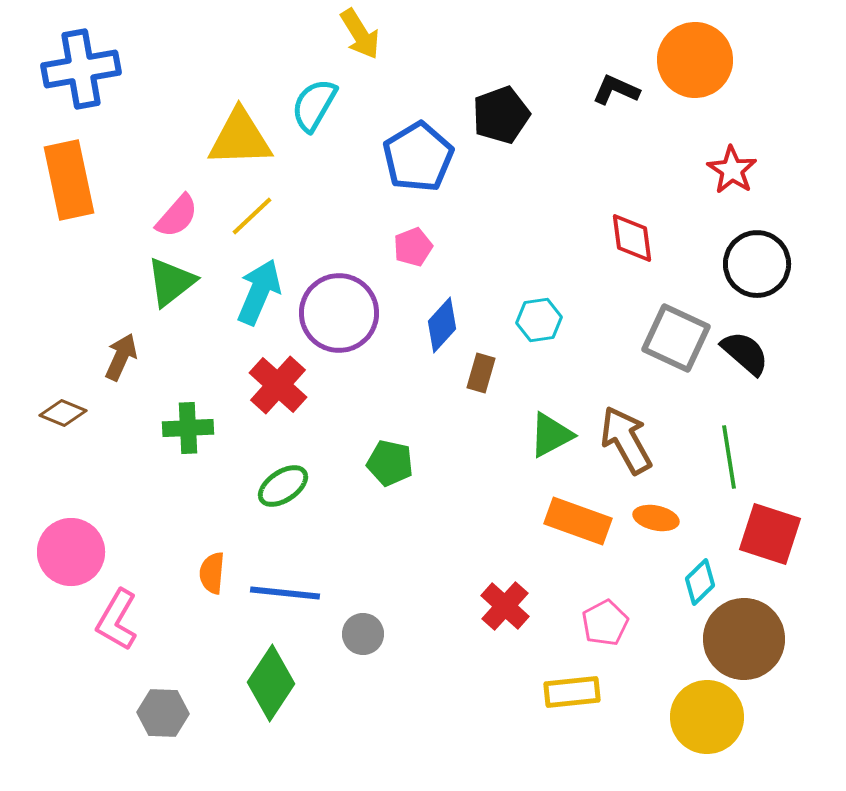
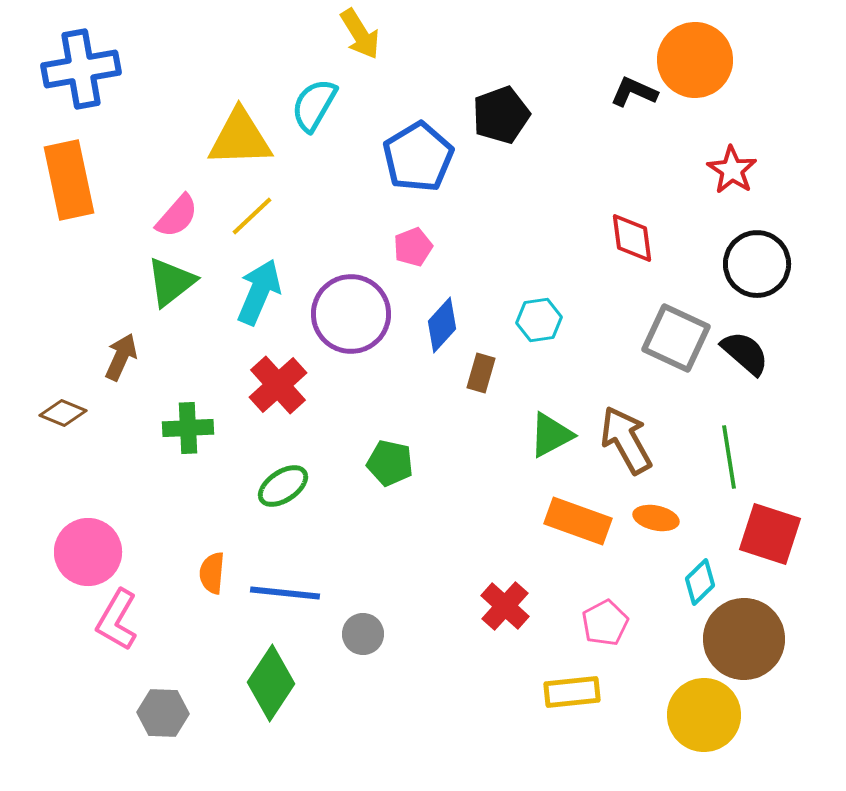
black L-shape at (616, 90): moved 18 px right, 2 px down
purple circle at (339, 313): moved 12 px right, 1 px down
red cross at (278, 385): rotated 6 degrees clockwise
pink circle at (71, 552): moved 17 px right
yellow circle at (707, 717): moved 3 px left, 2 px up
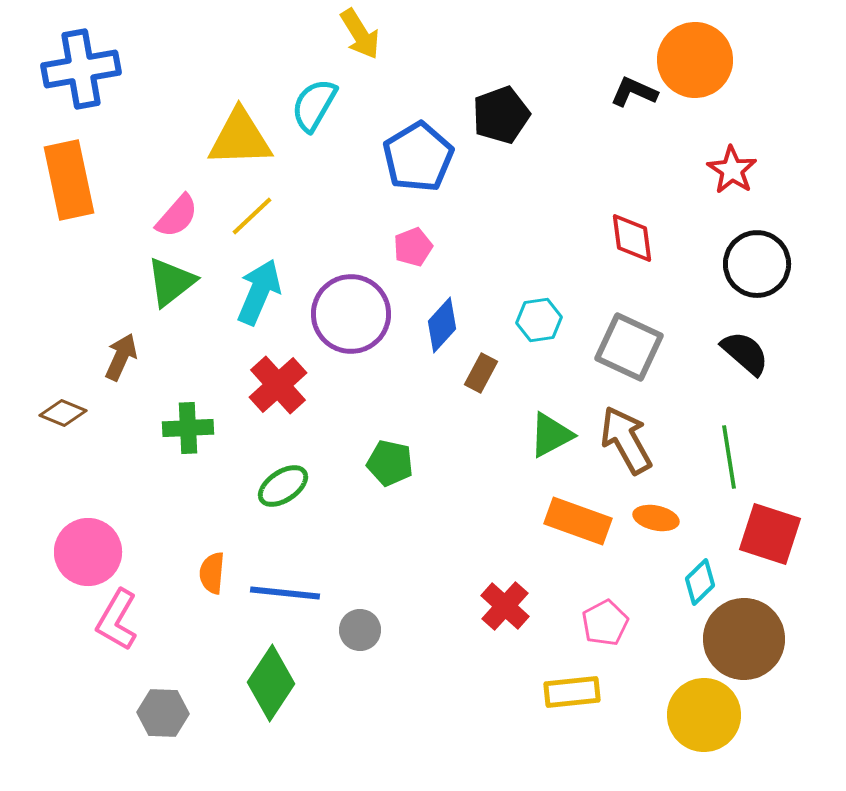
gray square at (676, 338): moved 47 px left, 9 px down
brown rectangle at (481, 373): rotated 12 degrees clockwise
gray circle at (363, 634): moved 3 px left, 4 px up
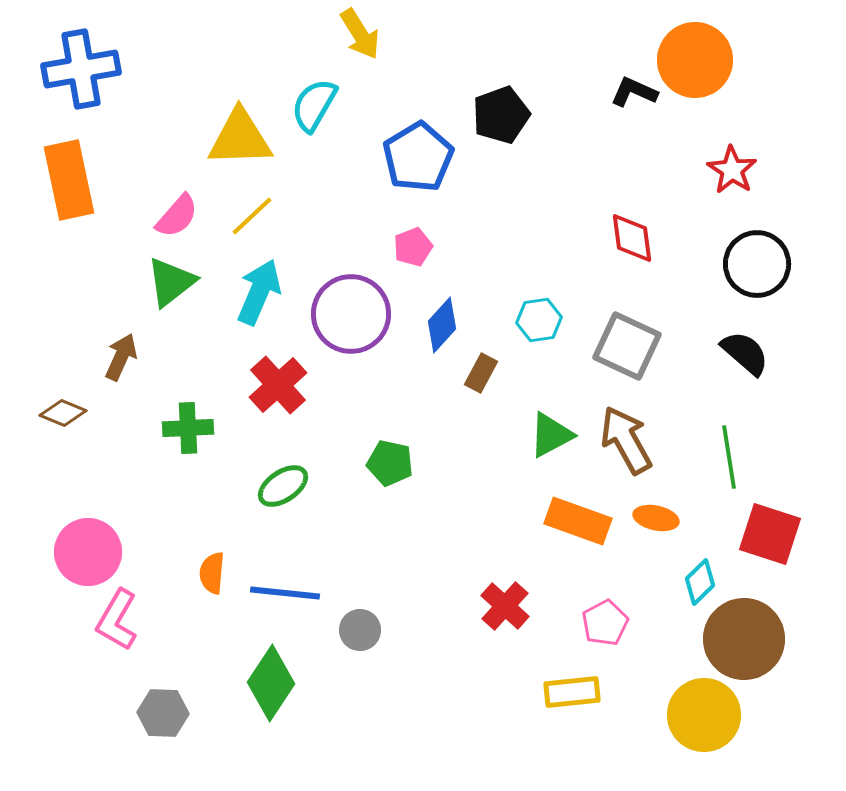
gray square at (629, 347): moved 2 px left, 1 px up
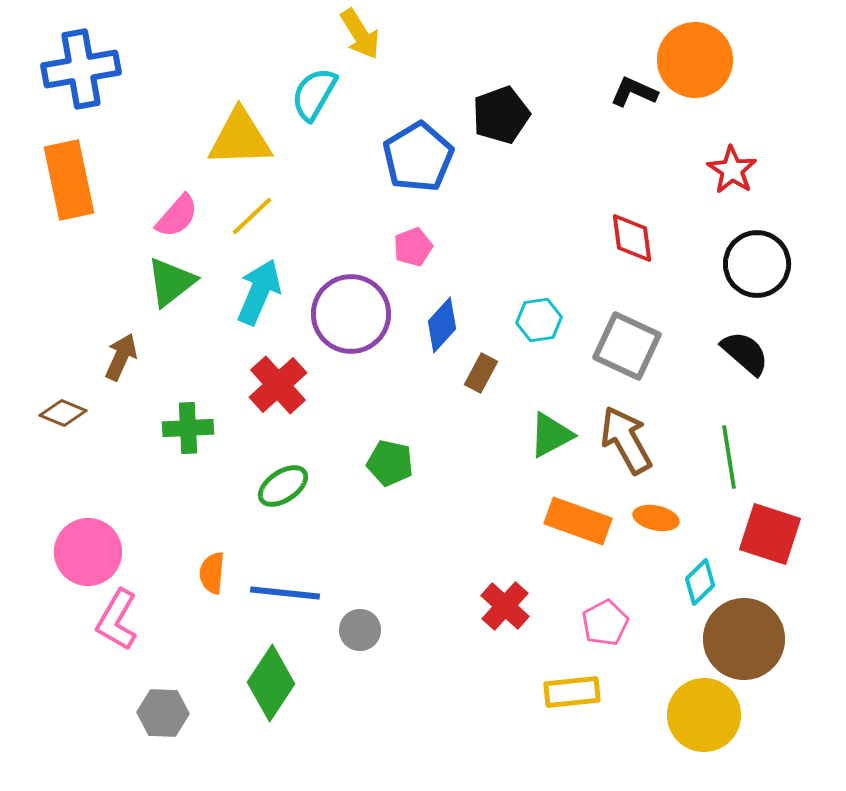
cyan semicircle at (314, 105): moved 11 px up
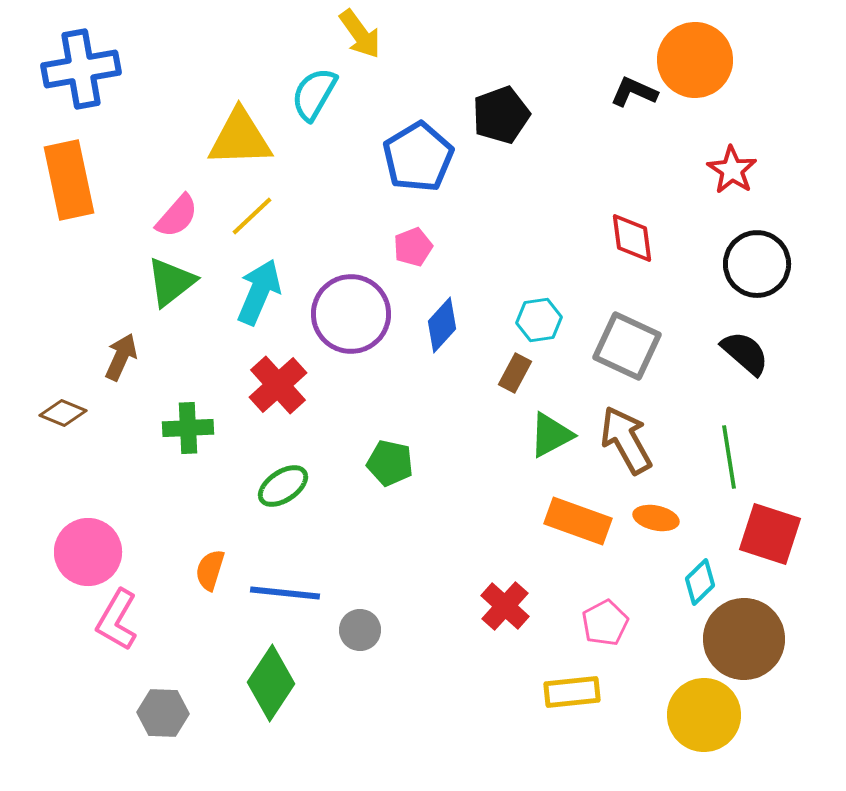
yellow arrow at (360, 34): rotated 4 degrees counterclockwise
brown rectangle at (481, 373): moved 34 px right
orange semicircle at (212, 573): moved 2 px left, 3 px up; rotated 12 degrees clockwise
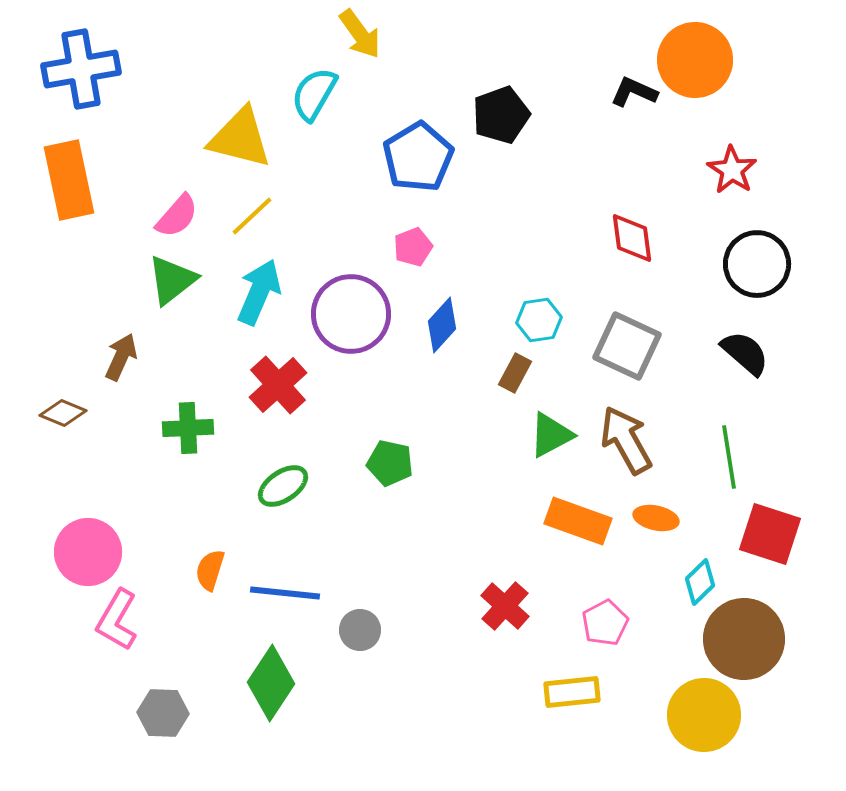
yellow triangle at (240, 138): rotated 16 degrees clockwise
green triangle at (171, 282): moved 1 px right, 2 px up
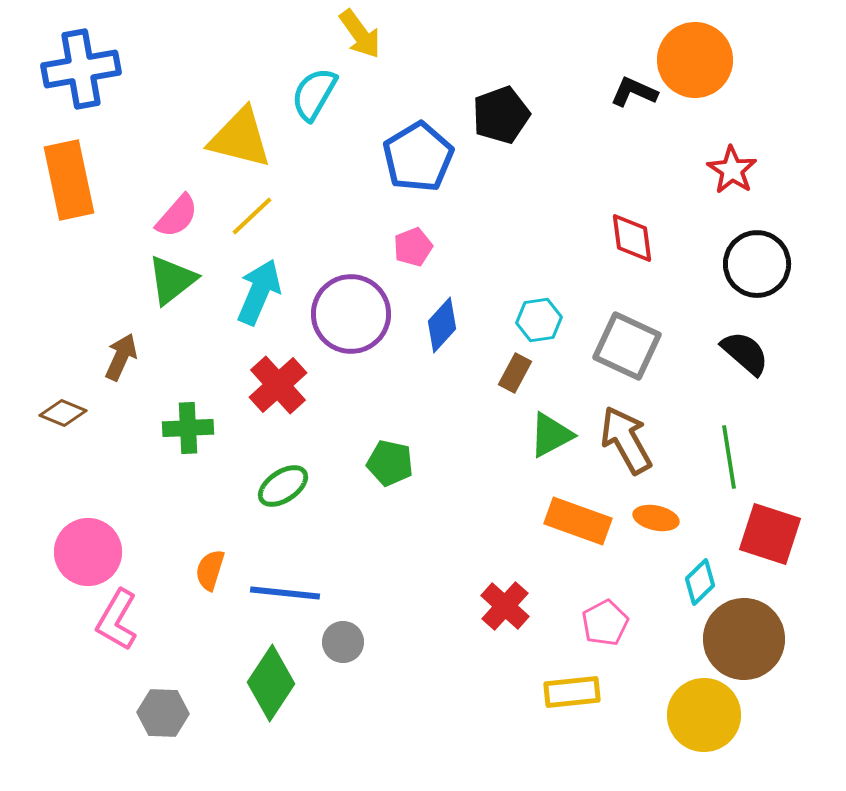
gray circle at (360, 630): moved 17 px left, 12 px down
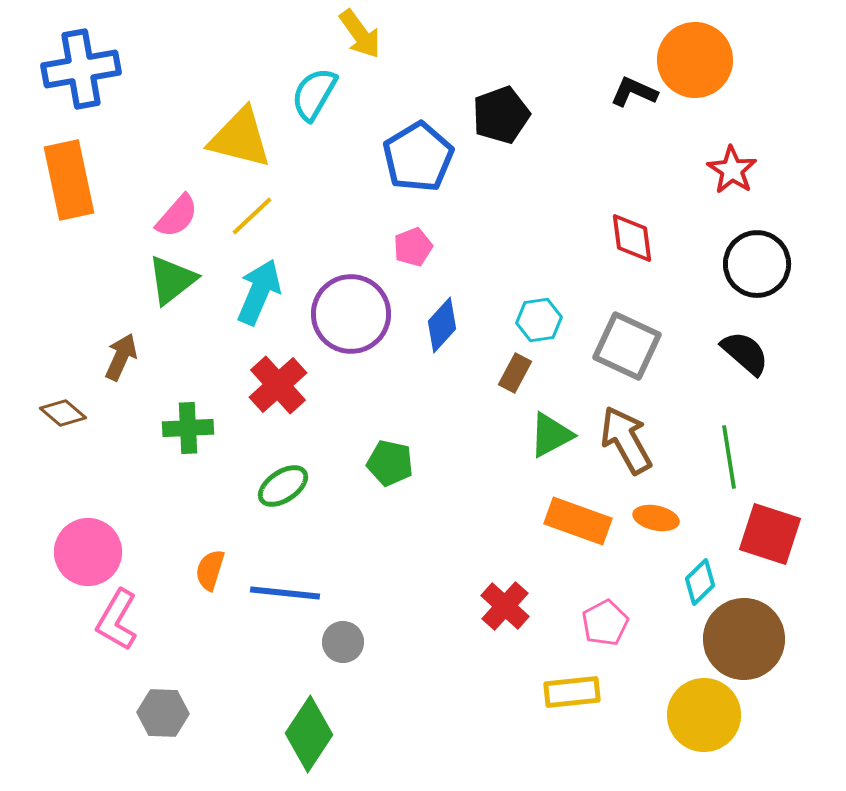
brown diamond at (63, 413): rotated 18 degrees clockwise
green diamond at (271, 683): moved 38 px right, 51 px down
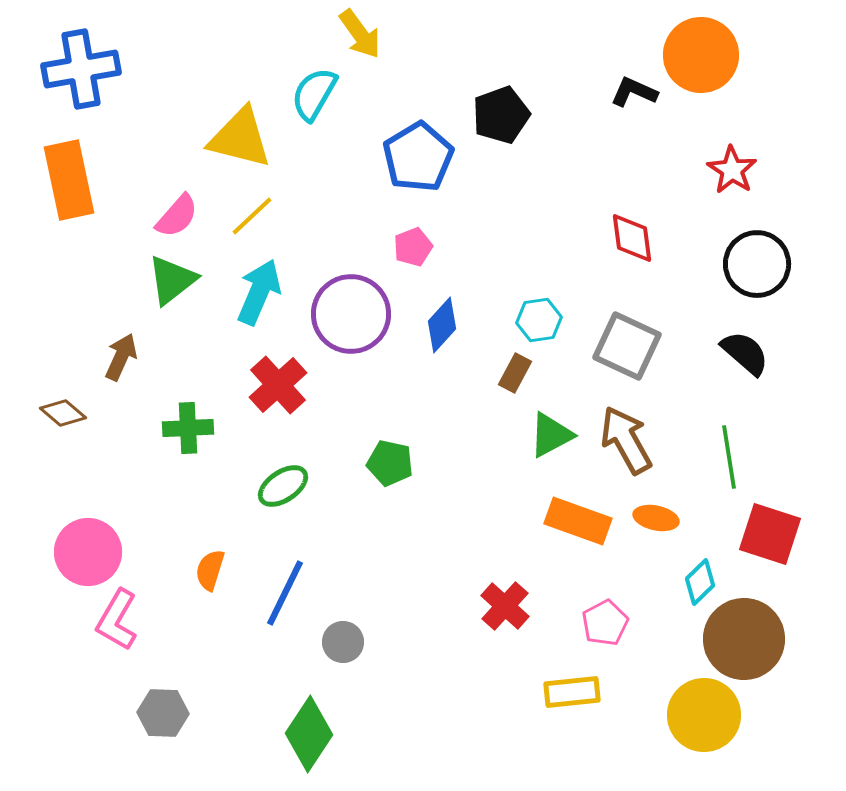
orange circle at (695, 60): moved 6 px right, 5 px up
blue line at (285, 593): rotated 70 degrees counterclockwise
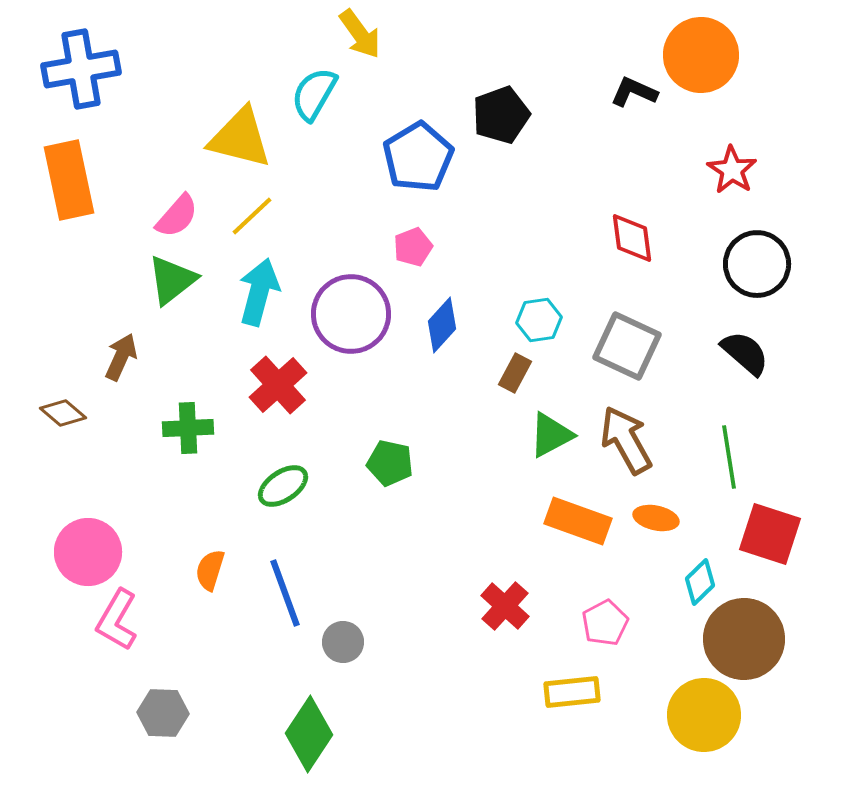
cyan arrow at (259, 292): rotated 8 degrees counterclockwise
blue line at (285, 593): rotated 46 degrees counterclockwise
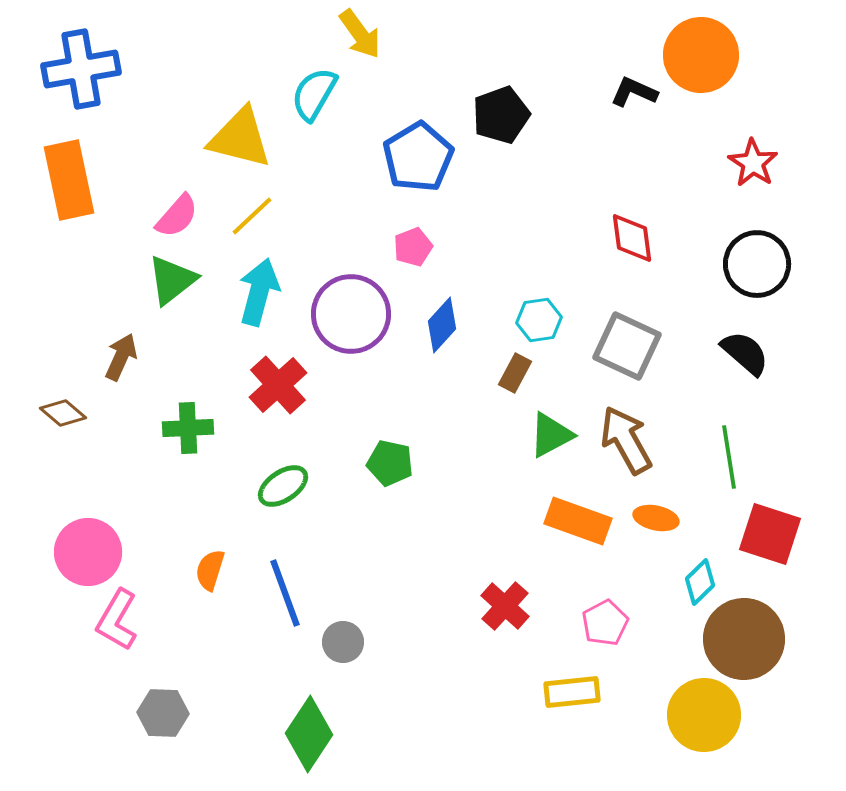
red star at (732, 170): moved 21 px right, 7 px up
